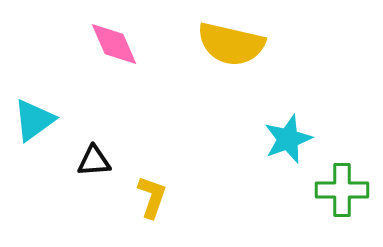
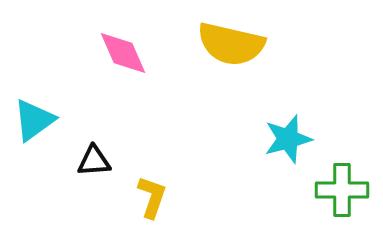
pink diamond: moved 9 px right, 9 px down
cyan star: rotated 6 degrees clockwise
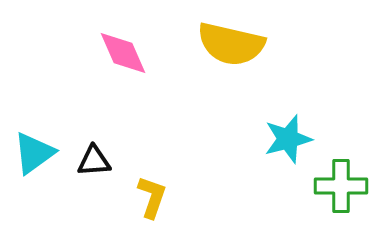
cyan triangle: moved 33 px down
green cross: moved 1 px left, 4 px up
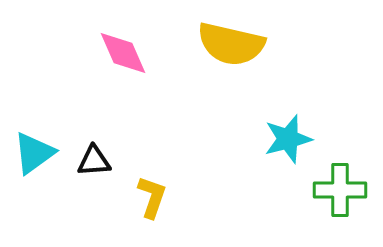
green cross: moved 1 px left, 4 px down
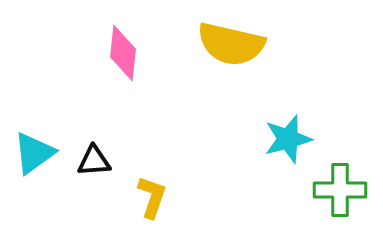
pink diamond: rotated 30 degrees clockwise
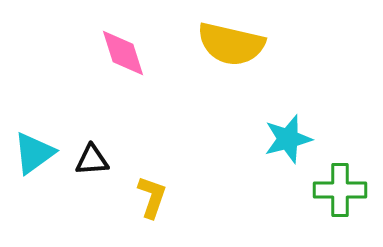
pink diamond: rotated 24 degrees counterclockwise
black triangle: moved 2 px left, 1 px up
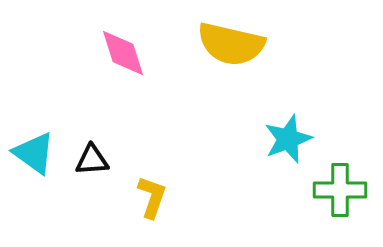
cyan star: rotated 6 degrees counterclockwise
cyan triangle: rotated 48 degrees counterclockwise
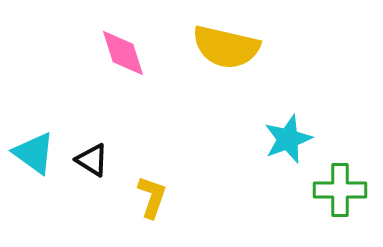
yellow semicircle: moved 5 px left, 3 px down
black triangle: rotated 36 degrees clockwise
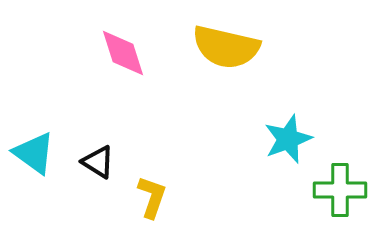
black triangle: moved 6 px right, 2 px down
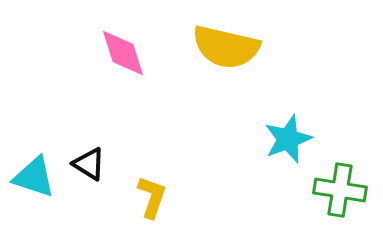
cyan triangle: moved 24 px down; rotated 18 degrees counterclockwise
black triangle: moved 9 px left, 2 px down
green cross: rotated 9 degrees clockwise
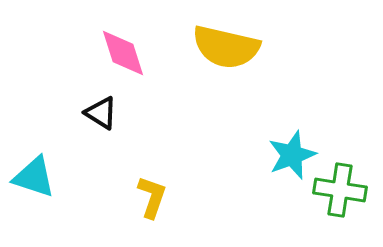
cyan star: moved 4 px right, 16 px down
black triangle: moved 12 px right, 51 px up
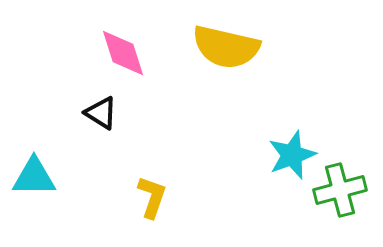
cyan triangle: rotated 18 degrees counterclockwise
green cross: rotated 24 degrees counterclockwise
